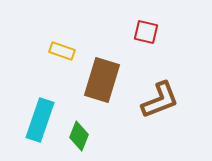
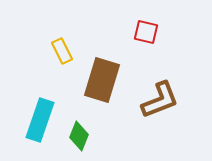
yellow rectangle: rotated 45 degrees clockwise
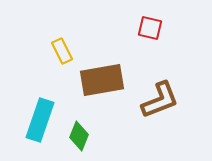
red square: moved 4 px right, 4 px up
brown rectangle: rotated 63 degrees clockwise
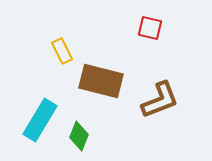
brown rectangle: moved 1 px left, 1 px down; rotated 24 degrees clockwise
cyan rectangle: rotated 12 degrees clockwise
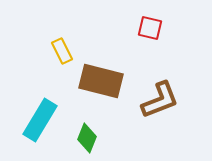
green diamond: moved 8 px right, 2 px down
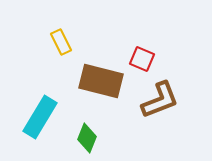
red square: moved 8 px left, 31 px down; rotated 10 degrees clockwise
yellow rectangle: moved 1 px left, 9 px up
cyan rectangle: moved 3 px up
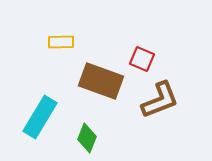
yellow rectangle: rotated 65 degrees counterclockwise
brown rectangle: rotated 6 degrees clockwise
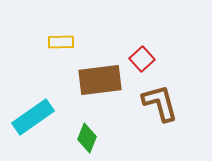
red square: rotated 25 degrees clockwise
brown rectangle: moved 1 px left, 1 px up; rotated 27 degrees counterclockwise
brown L-shape: moved 3 px down; rotated 84 degrees counterclockwise
cyan rectangle: moved 7 px left; rotated 24 degrees clockwise
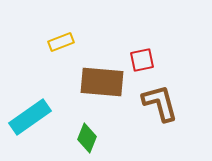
yellow rectangle: rotated 20 degrees counterclockwise
red square: moved 1 px down; rotated 30 degrees clockwise
brown rectangle: moved 2 px right, 2 px down; rotated 12 degrees clockwise
cyan rectangle: moved 3 px left
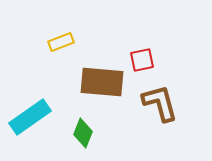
green diamond: moved 4 px left, 5 px up
